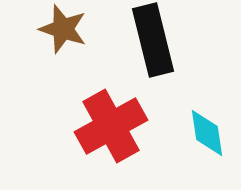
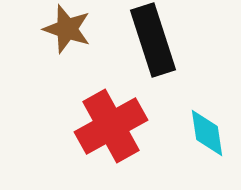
brown star: moved 4 px right
black rectangle: rotated 4 degrees counterclockwise
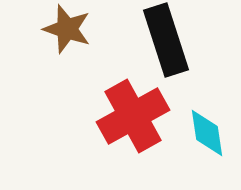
black rectangle: moved 13 px right
red cross: moved 22 px right, 10 px up
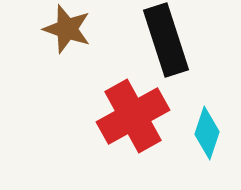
cyan diamond: rotated 27 degrees clockwise
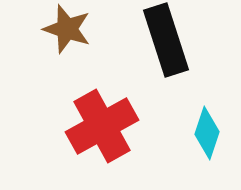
red cross: moved 31 px left, 10 px down
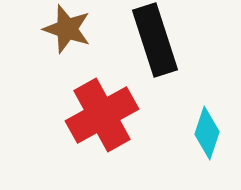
black rectangle: moved 11 px left
red cross: moved 11 px up
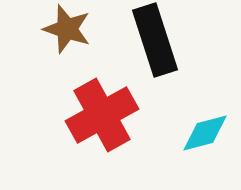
cyan diamond: moved 2 px left; rotated 57 degrees clockwise
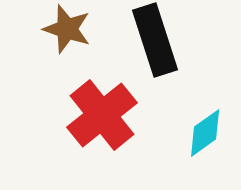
red cross: rotated 10 degrees counterclockwise
cyan diamond: rotated 21 degrees counterclockwise
